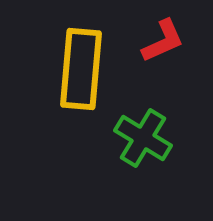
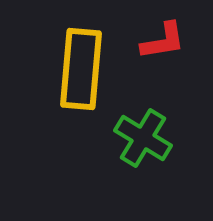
red L-shape: rotated 15 degrees clockwise
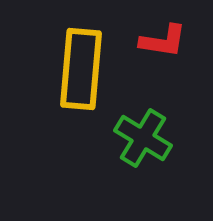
red L-shape: rotated 18 degrees clockwise
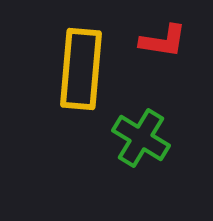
green cross: moved 2 px left
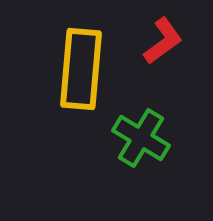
red L-shape: rotated 45 degrees counterclockwise
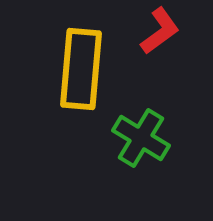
red L-shape: moved 3 px left, 10 px up
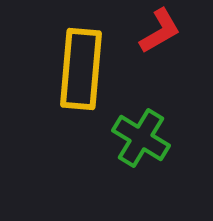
red L-shape: rotated 6 degrees clockwise
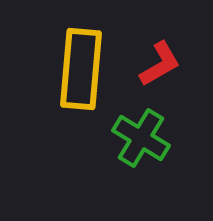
red L-shape: moved 33 px down
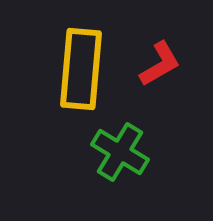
green cross: moved 21 px left, 14 px down
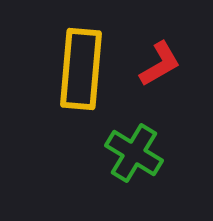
green cross: moved 14 px right, 1 px down
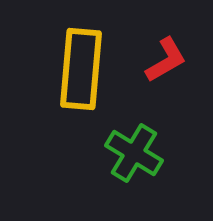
red L-shape: moved 6 px right, 4 px up
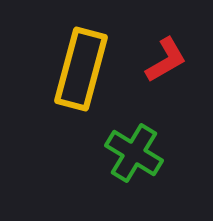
yellow rectangle: rotated 10 degrees clockwise
